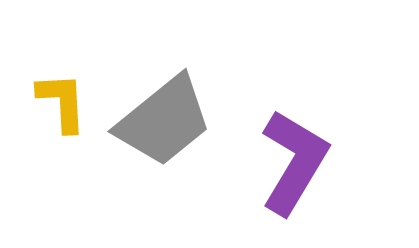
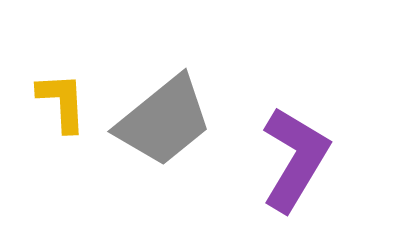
purple L-shape: moved 1 px right, 3 px up
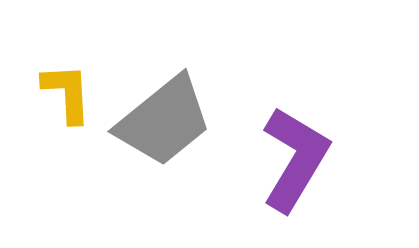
yellow L-shape: moved 5 px right, 9 px up
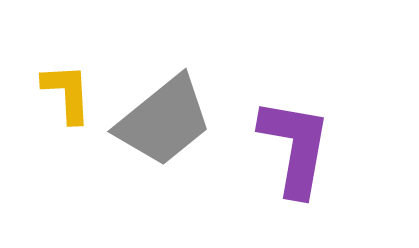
purple L-shape: moved 12 px up; rotated 21 degrees counterclockwise
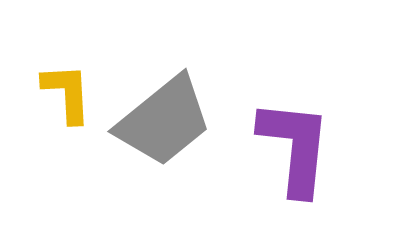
purple L-shape: rotated 4 degrees counterclockwise
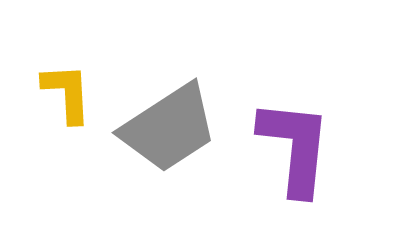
gray trapezoid: moved 5 px right, 7 px down; rotated 6 degrees clockwise
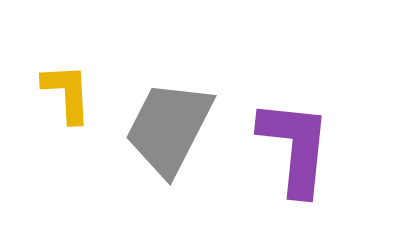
gray trapezoid: rotated 150 degrees clockwise
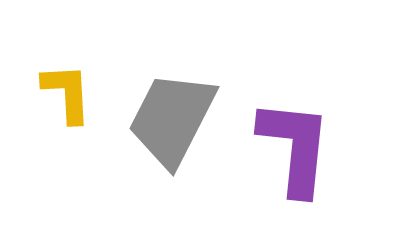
gray trapezoid: moved 3 px right, 9 px up
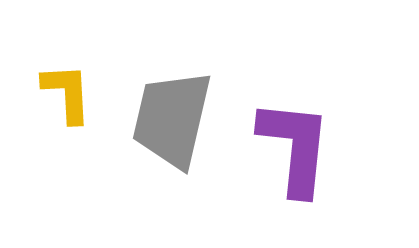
gray trapezoid: rotated 14 degrees counterclockwise
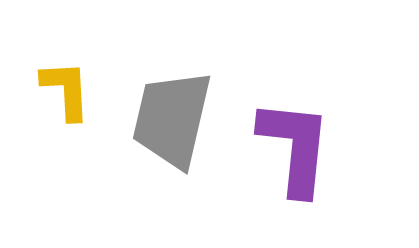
yellow L-shape: moved 1 px left, 3 px up
